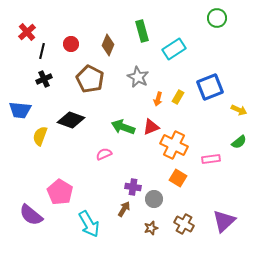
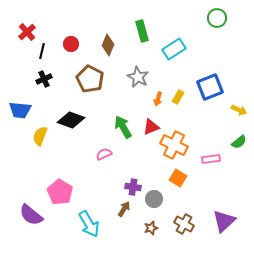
green arrow: rotated 40 degrees clockwise
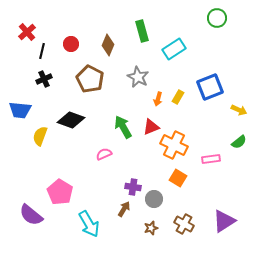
purple triangle: rotated 10 degrees clockwise
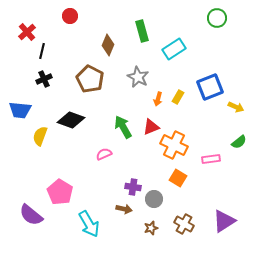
red circle: moved 1 px left, 28 px up
yellow arrow: moved 3 px left, 3 px up
brown arrow: rotated 70 degrees clockwise
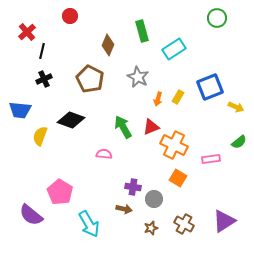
pink semicircle: rotated 28 degrees clockwise
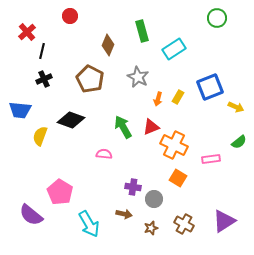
brown arrow: moved 5 px down
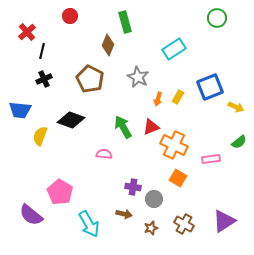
green rectangle: moved 17 px left, 9 px up
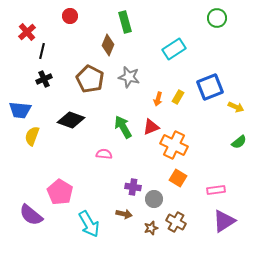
gray star: moved 9 px left; rotated 15 degrees counterclockwise
yellow semicircle: moved 8 px left
pink rectangle: moved 5 px right, 31 px down
brown cross: moved 8 px left, 2 px up
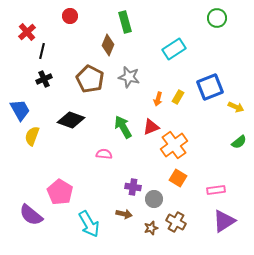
blue trapezoid: rotated 125 degrees counterclockwise
orange cross: rotated 28 degrees clockwise
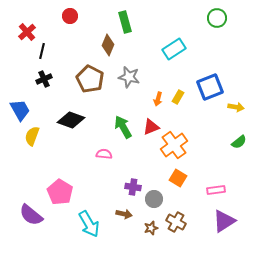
yellow arrow: rotated 14 degrees counterclockwise
